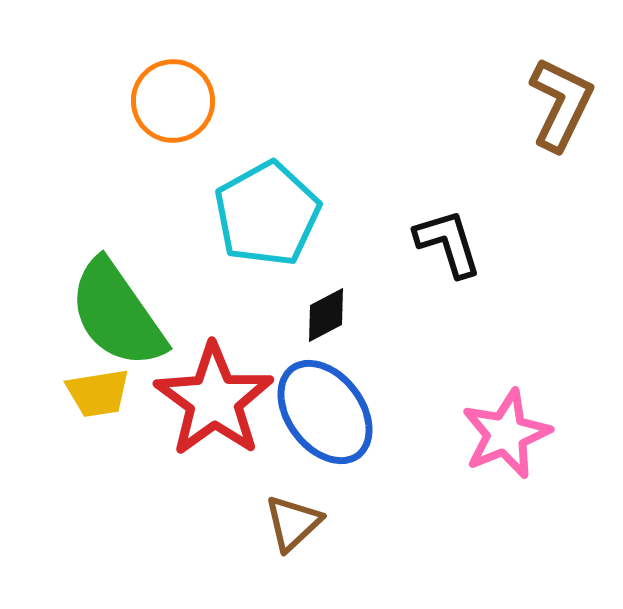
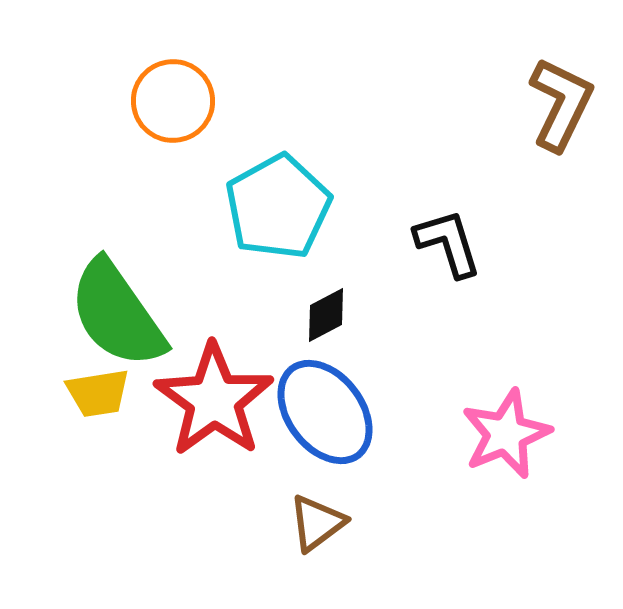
cyan pentagon: moved 11 px right, 7 px up
brown triangle: moved 24 px right; rotated 6 degrees clockwise
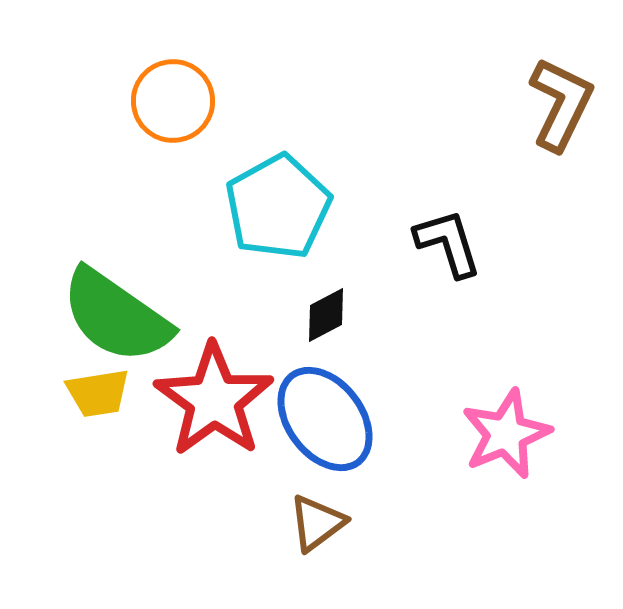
green semicircle: moved 1 px left, 2 px down; rotated 20 degrees counterclockwise
blue ellipse: moved 7 px down
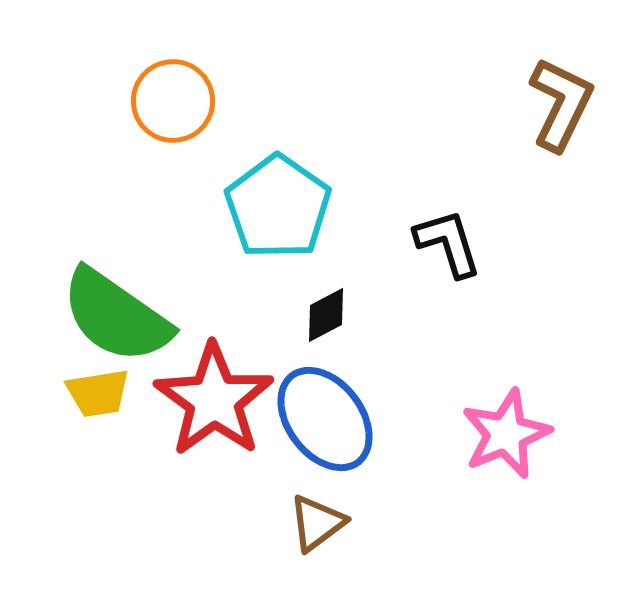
cyan pentagon: rotated 8 degrees counterclockwise
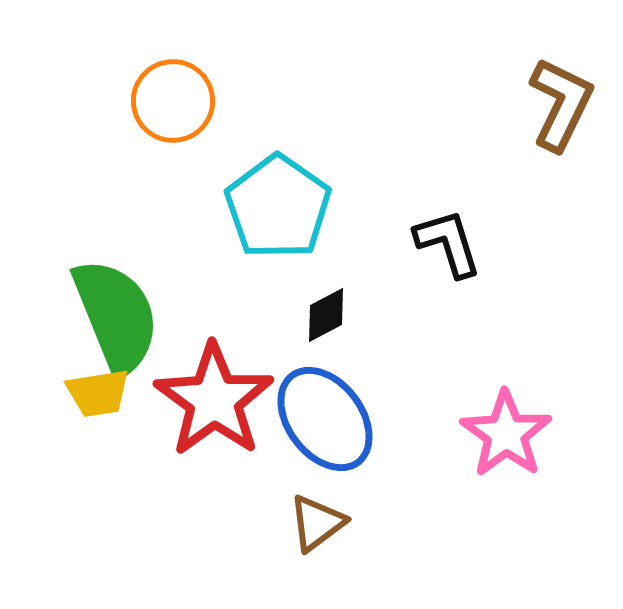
green semicircle: rotated 147 degrees counterclockwise
pink star: rotated 14 degrees counterclockwise
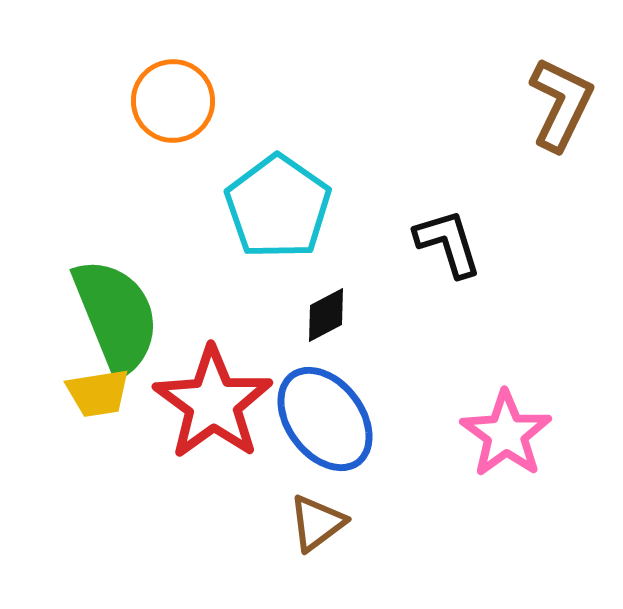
red star: moved 1 px left, 3 px down
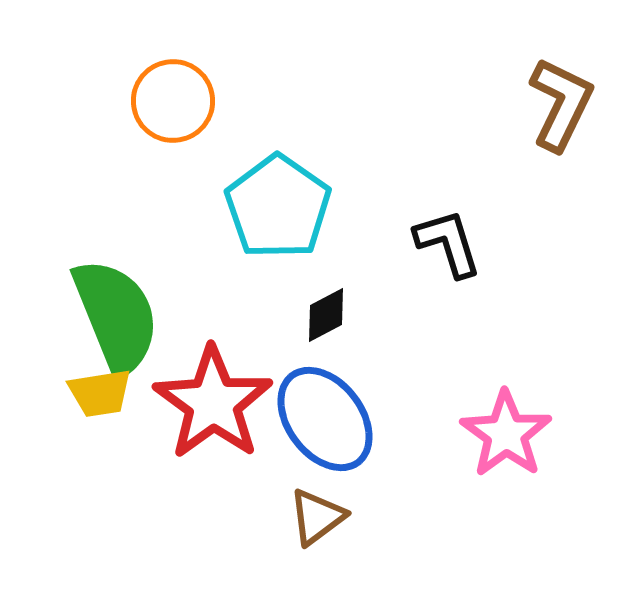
yellow trapezoid: moved 2 px right
brown triangle: moved 6 px up
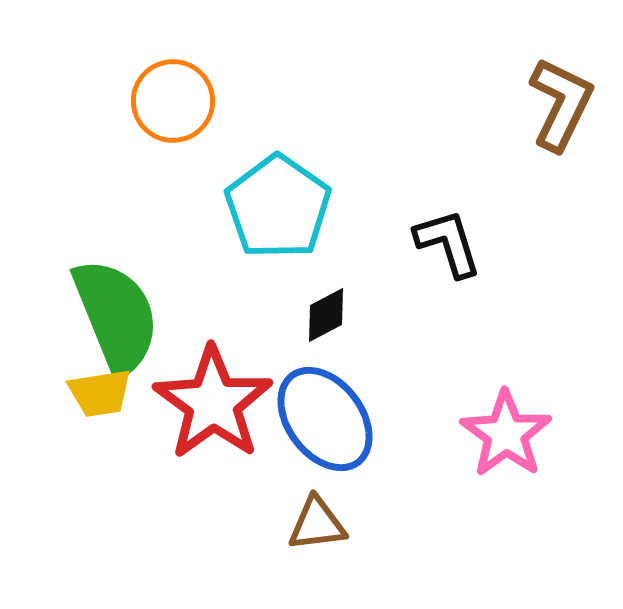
brown triangle: moved 7 px down; rotated 30 degrees clockwise
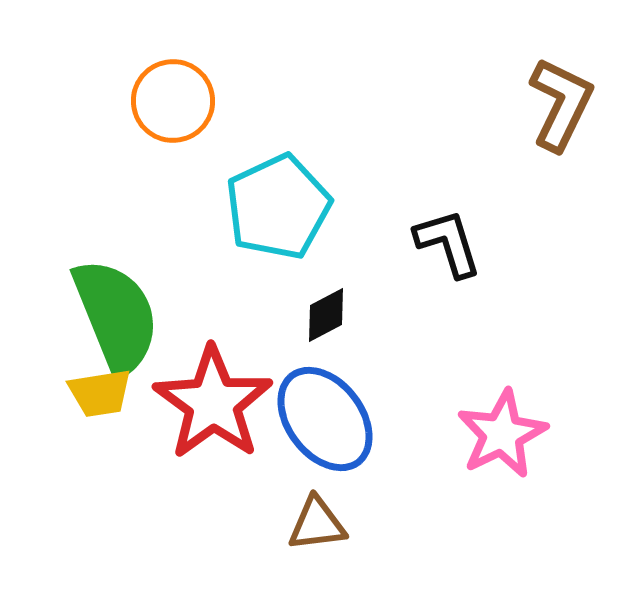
cyan pentagon: rotated 12 degrees clockwise
pink star: moved 4 px left; rotated 10 degrees clockwise
